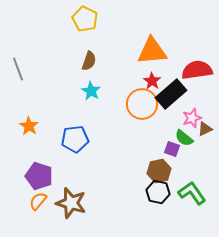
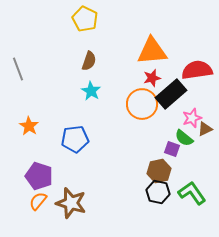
red star: moved 3 px up; rotated 24 degrees clockwise
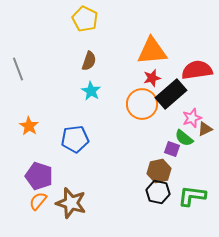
green L-shape: moved 3 px down; rotated 48 degrees counterclockwise
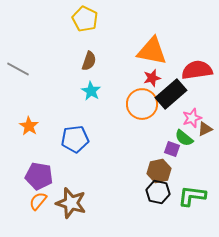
orange triangle: rotated 16 degrees clockwise
gray line: rotated 40 degrees counterclockwise
purple pentagon: rotated 8 degrees counterclockwise
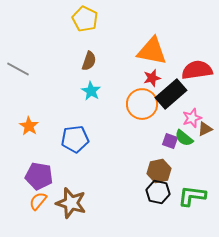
purple square: moved 2 px left, 8 px up
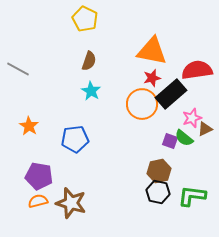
orange semicircle: rotated 36 degrees clockwise
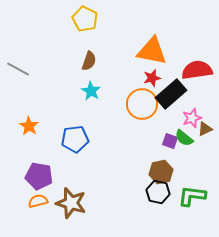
brown hexagon: moved 2 px right, 1 px down
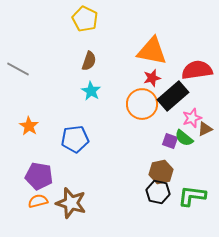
black rectangle: moved 2 px right, 2 px down
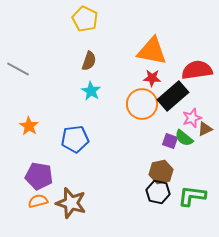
red star: rotated 18 degrees clockwise
